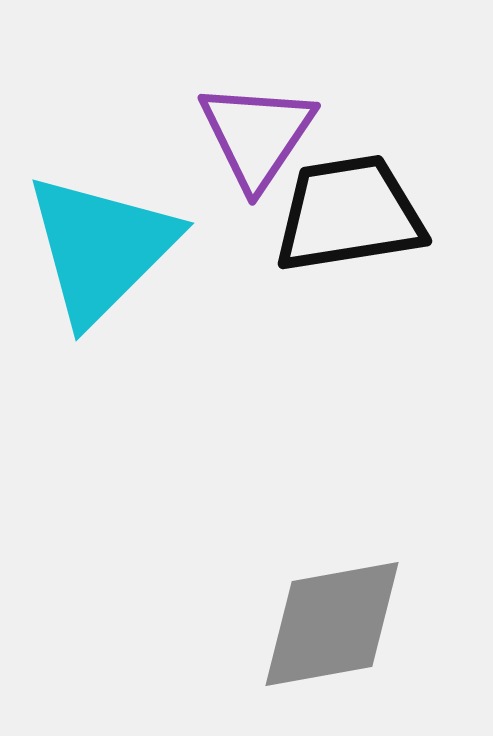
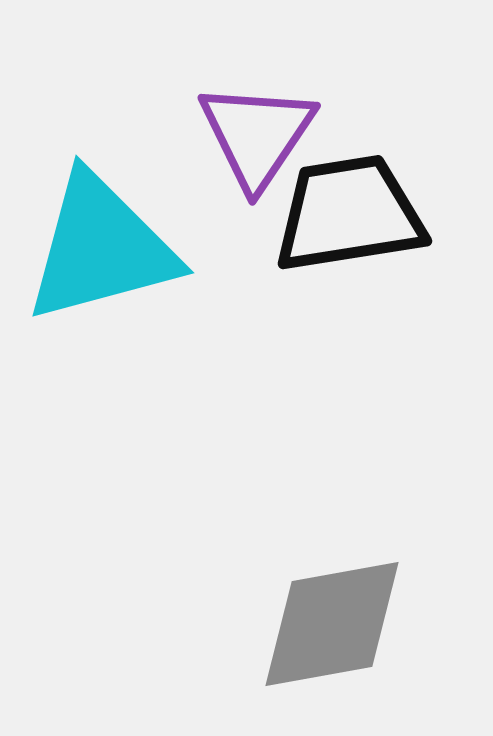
cyan triangle: rotated 30 degrees clockwise
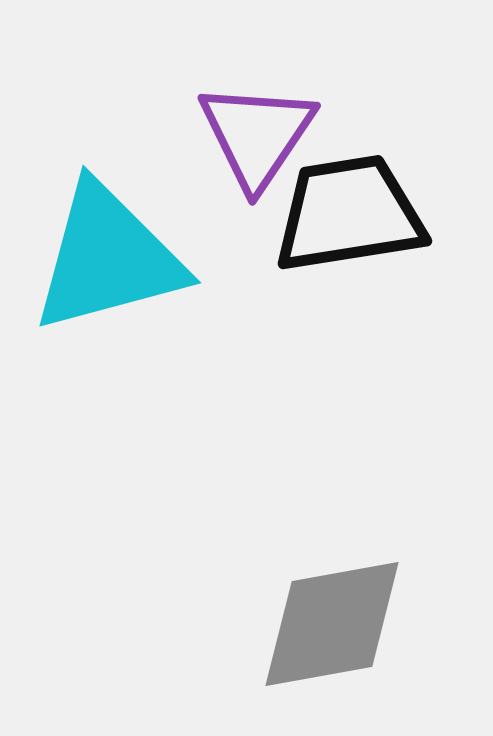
cyan triangle: moved 7 px right, 10 px down
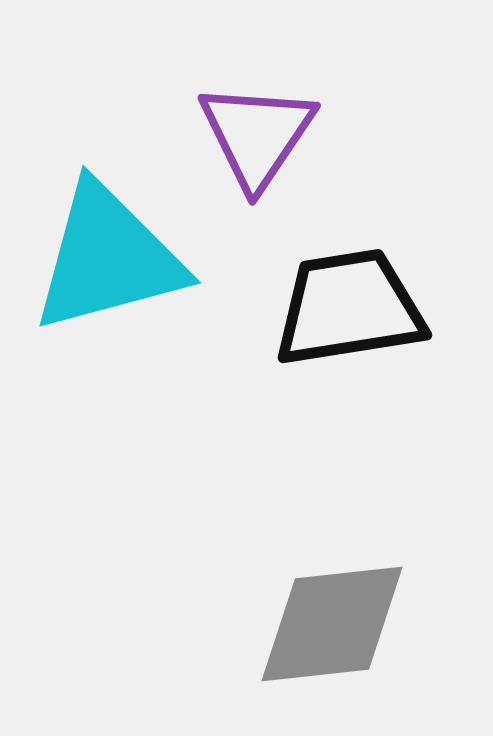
black trapezoid: moved 94 px down
gray diamond: rotated 4 degrees clockwise
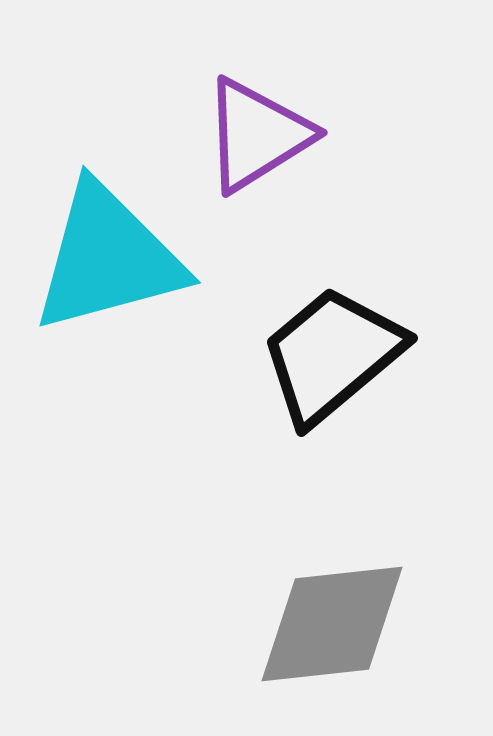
purple triangle: rotated 24 degrees clockwise
black trapezoid: moved 17 px left, 47 px down; rotated 31 degrees counterclockwise
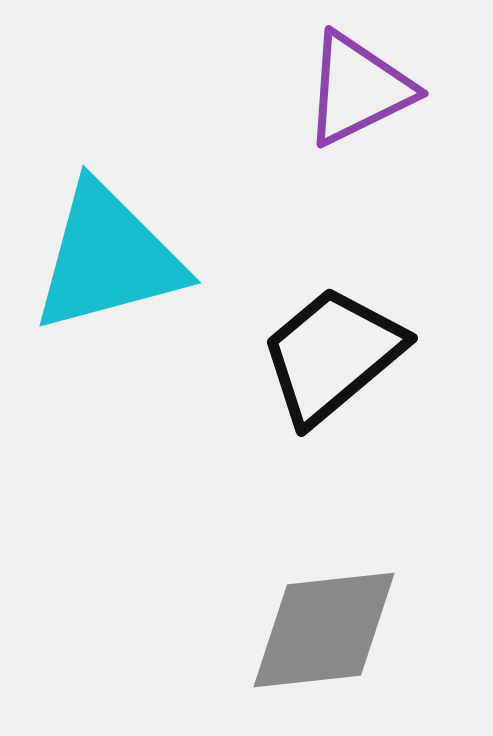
purple triangle: moved 101 px right, 46 px up; rotated 6 degrees clockwise
gray diamond: moved 8 px left, 6 px down
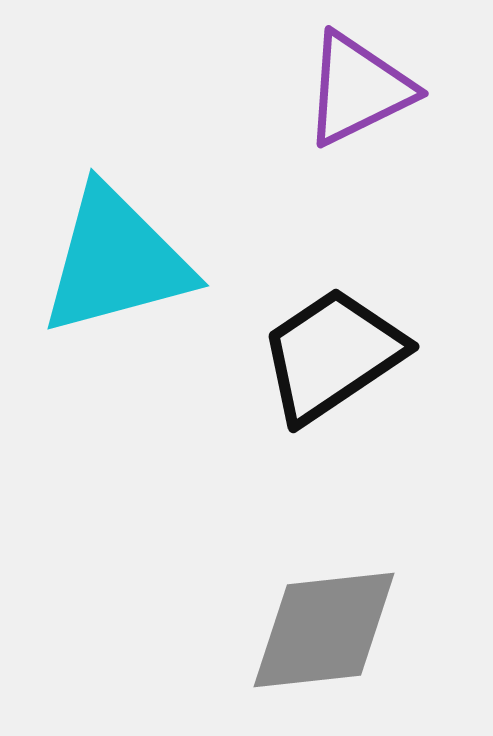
cyan triangle: moved 8 px right, 3 px down
black trapezoid: rotated 6 degrees clockwise
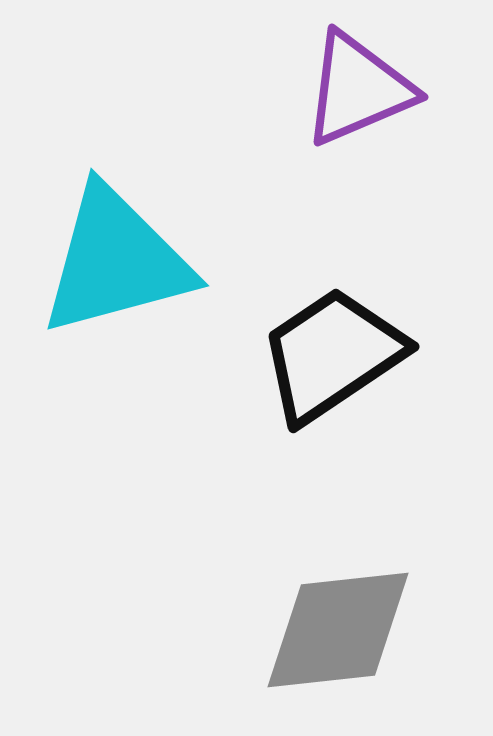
purple triangle: rotated 3 degrees clockwise
gray diamond: moved 14 px right
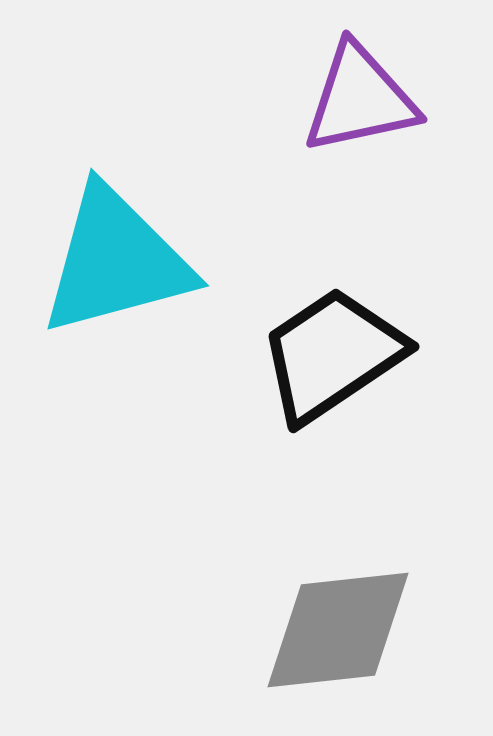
purple triangle: moved 2 px right, 10 px down; rotated 11 degrees clockwise
